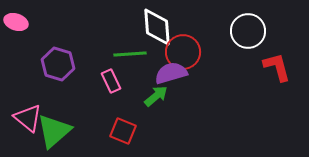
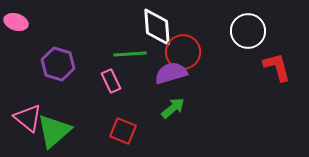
green arrow: moved 17 px right, 12 px down
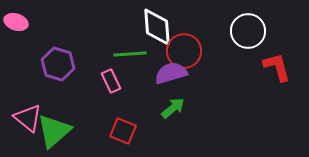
red circle: moved 1 px right, 1 px up
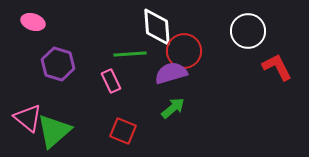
pink ellipse: moved 17 px right
red L-shape: rotated 12 degrees counterclockwise
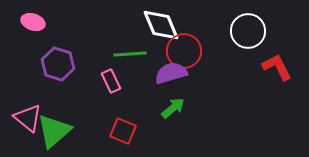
white diamond: moved 4 px right, 2 px up; rotated 18 degrees counterclockwise
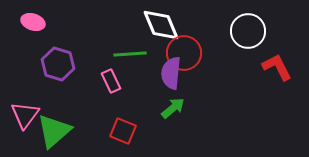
red circle: moved 2 px down
purple semicircle: rotated 68 degrees counterclockwise
pink triangle: moved 3 px left, 3 px up; rotated 28 degrees clockwise
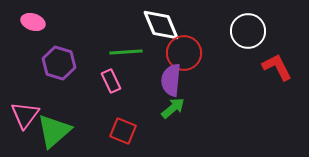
green line: moved 4 px left, 2 px up
purple hexagon: moved 1 px right, 1 px up
purple semicircle: moved 7 px down
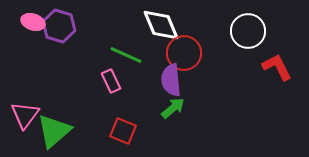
green line: moved 3 px down; rotated 28 degrees clockwise
purple hexagon: moved 37 px up
purple semicircle: rotated 12 degrees counterclockwise
